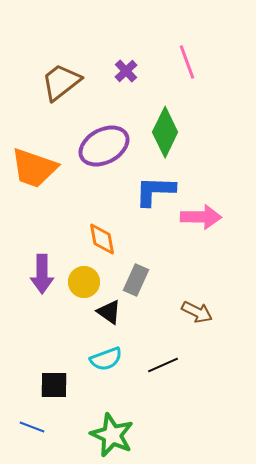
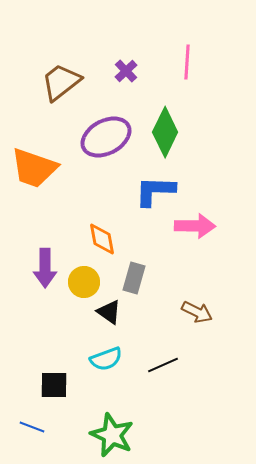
pink line: rotated 24 degrees clockwise
purple ellipse: moved 2 px right, 9 px up
pink arrow: moved 6 px left, 9 px down
purple arrow: moved 3 px right, 6 px up
gray rectangle: moved 2 px left, 2 px up; rotated 8 degrees counterclockwise
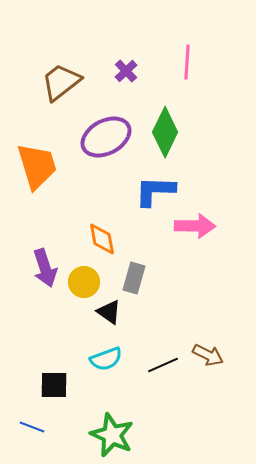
orange trapezoid: moved 3 px right, 2 px up; rotated 126 degrees counterclockwise
purple arrow: rotated 18 degrees counterclockwise
brown arrow: moved 11 px right, 43 px down
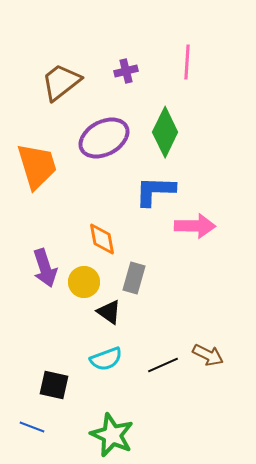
purple cross: rotated 30 degrees clockwise
purple ellipse: moved 2 px left, 1 px down
black square: rotated 12 degrees clockwise
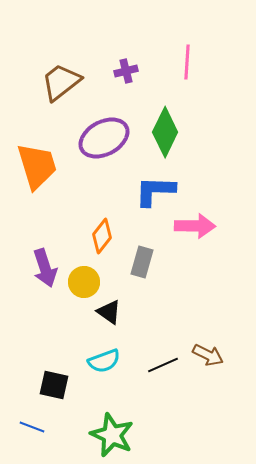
orange diamond: moved 3 px up; rotated 48 degrees clockwise
gray rectangle: moved 8 px right, 16 px up
cyan semicircle: moved 2 px left, 2 px down
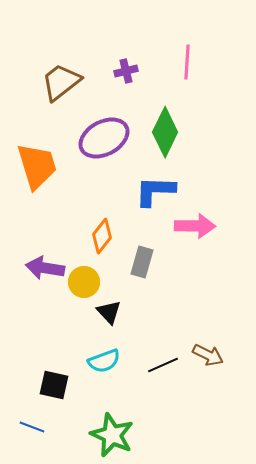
purple arrow: rotated 117 degrees clockwise
black triangle: rotated 12 degrees clockwise
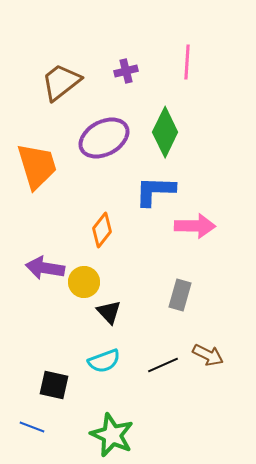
orange diamond: moved 6 px up
gray rectangle: moved 38 px right, 33 px down
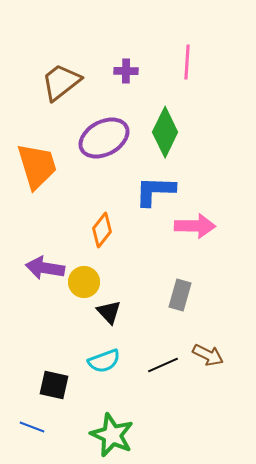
purple cross: rotated 15 degrees clockwise
